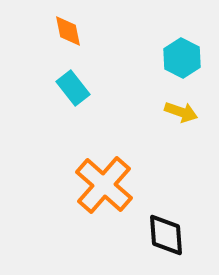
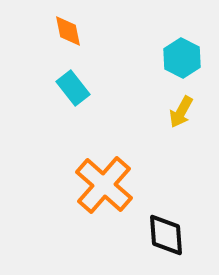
yellow arrow: rotated 100 degrees clockwise
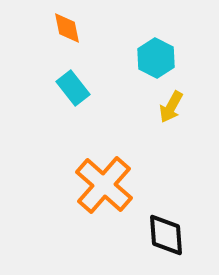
orange diamond: moved 1 px left, 3 px up
cyan hexagon: moved 26 px left
yellow arrow: moved 10 px left, 5 px up
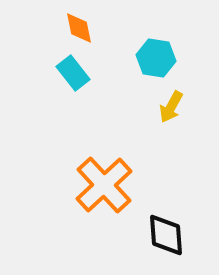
orange diamond: moved 12 px right
cyan hexagon: rotated 18 degrees counterclockwise
cyan rectangle: moved 15 px up
orange cross: rotated 6 degrees clockwise
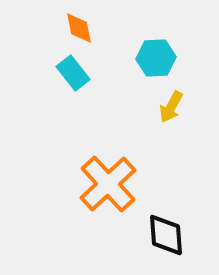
cyan hexagon: rotated 12 degrees counterclockwise
orange cross: moved 4 px right, 1 px up
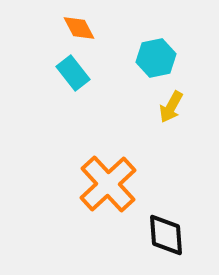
orange diamond: rotated 16 degrees counterclockwise
cyan hexagon: rotated 9 degrees counterclockwise
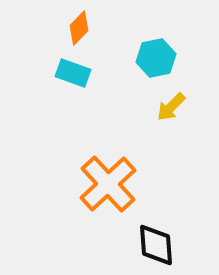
orange diamond: rotated 72 degrees clockwise
cyan rectangle: rotated 32 degrees counterclockwise
yellow arrow: rotated 16 degrees clockwise
black diamond: moved 10 px left, 10 px down
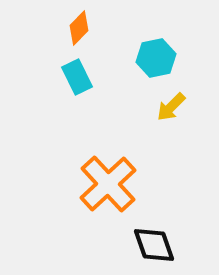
cyan rectangle: moved 4 px right, 4 px down; rotated 44 degrees clockwise
black diamond: moved 2 px left; rotated 15 degrees counterclockwise
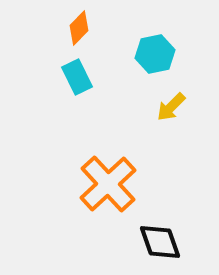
cyan hexagon: moved 1 px left, 4 px up
black diamond: moved 6 px right, 3 px up
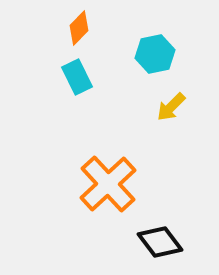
black diamond: rotated 18 degrees counterclockwise
